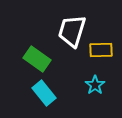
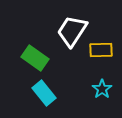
white trapezoid: rotated 16 degrees clockwise
green rectangle: moved 2 px left, 1 px up
cyan star: moved 7 px right, 4 px down
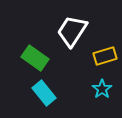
yellow rectangle: moved 4 px right, 6 px down; rotated 15 degrees counterclockwise
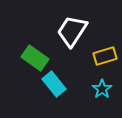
cyan rectangle: moved 10 px right, 9 px up
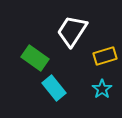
cyan rectangle: moved 4 px down
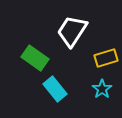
yellow rectangle: moved 1 px right, 2 px down
cyan rectangle: moved 1 px right, 1 px down
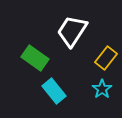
yellow rectangle: rotated 35 degrees counterclockwise
cyan rectangle: moved 1 px left, 2 px down
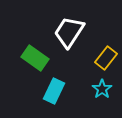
white trapezoid: moved 3 px left, 1 px down
cyan rectangle: rotated 65 degrees clockwise
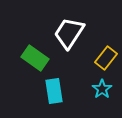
white trapezoid: moved 1 px down
cyan rectangle: rotated 35 degrees counterclockwise
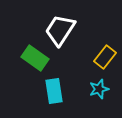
white trapezoid: moved 9 px left, 3 px up
yellow rectangle: moved 1 px left, 1 px up
cyan star: moved 3 px left; rotated 18 degrees clockwise
